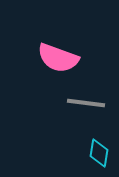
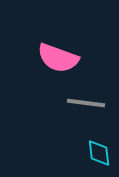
cyan diamond: rotated 16 degrees counterclockwise
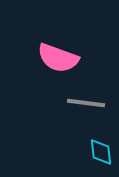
cyan diamond: moved 2 px right, 1 px up
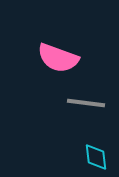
cyan diamond: moved 5 px left, 5 px down
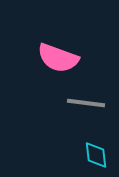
cyan diamond: moved 2 px up
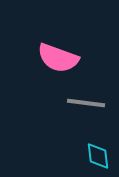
cyan diamond: moved 2 px right, 1 px down
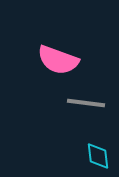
pink semicircle: moved 2 px down
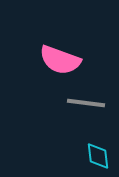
pink semicircle: moved 2 px right
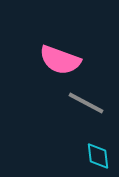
gray line: rotated 21 degrees clockwise
